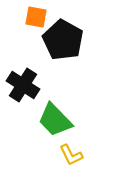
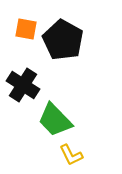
orange square: moved 10 px left, 12 px down
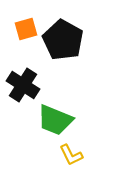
orange square: rotated 25 degrees counterclockwise
green trapezoid: rotated 24 degrees counterclockwise
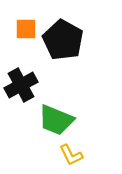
orange square: rotated 15 degrees clockwise
black cross: moved 2 px left; rotated 28 degrees clockwise
green trapezoid: moved 1 px right
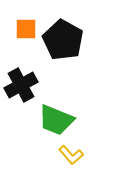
yellow L-shape: rotated 15 degrees counterclockwise
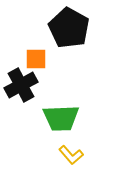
orange square: moved 10 px right, 30 px down
black pentagon: moved 6 px right, 12 px up
green trapezoid: moved 5 px right, 2 px up; rotated 24 degrees counterclockwise
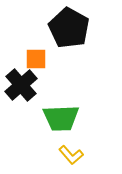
black cross: rotated 12 degrees counterclockwise
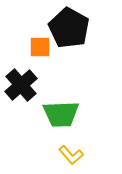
orange square: moved 4 px right, 12 px up
green trapezoid: moved 4 px up
